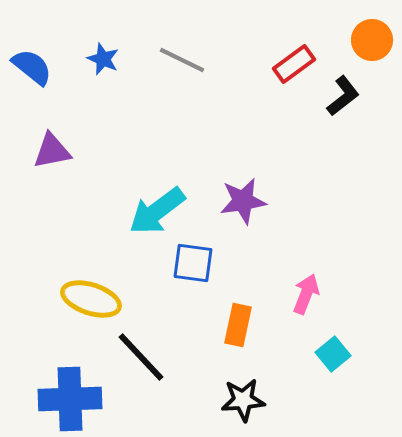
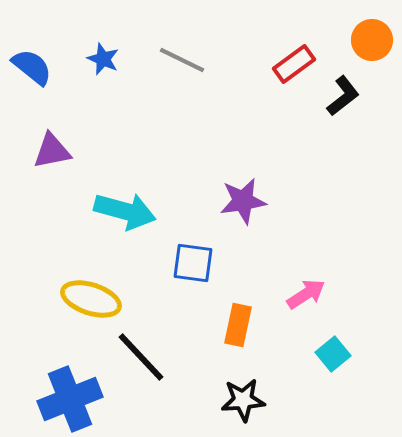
cyan arrow: moved 32 px left; rotated 128 degrees counterclockwise
pink arrow: rotated 36 degrees clockwise
blue cross: rotated 20 degrees counterclockwise
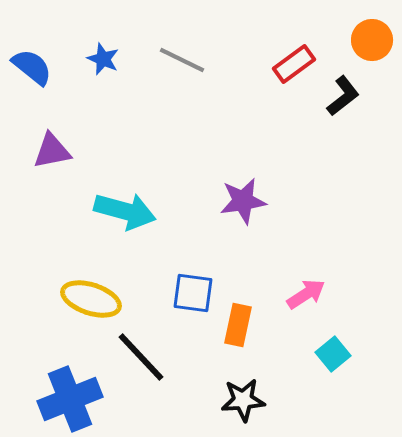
blue square: moved 30 px down
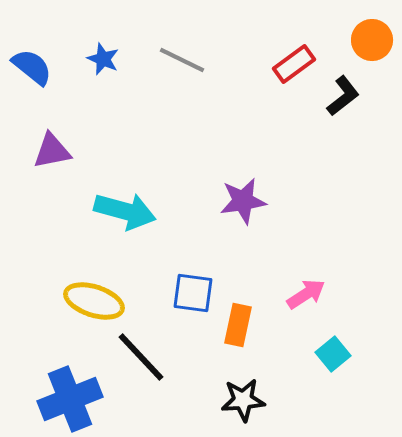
yellow ellipse: moved 3 px right, 2 px down
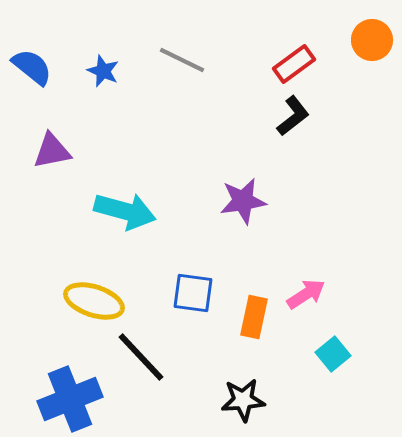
blue star: moved 12 px down
black L-shape: moved 50 px left, 20 px down
orange rectangle: moved 16 px right, 8 px up
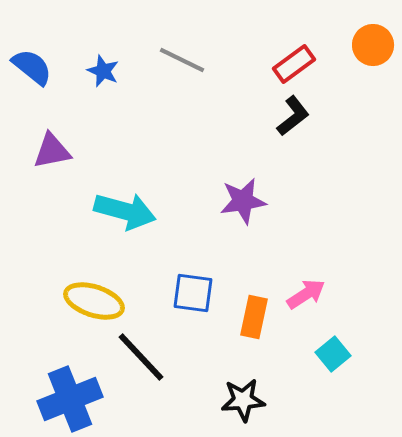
orange circle: moved 1 px right, 5 px down
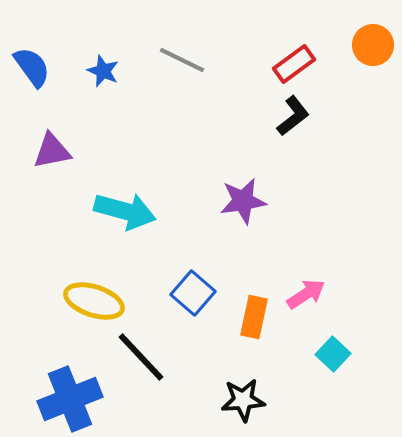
blue semicircle: rotated 15 degrees clockwise
blue square: rotated 33 degrees clockwise
cyan square: rotated 8 degrees counterclockwise
